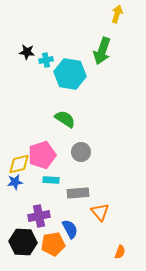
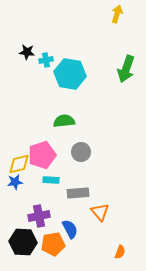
green arrow: moved 24 px right, 18 px down
green semicircle: moved 1 px left, 2 px down; rotated 40 degrees counterclockwise
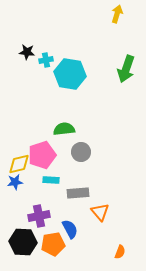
green semicircle: moved 8 px down
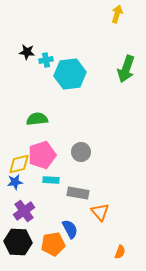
cyan hexagon: rotated 16 degrees counterclockwise
green semicircle: moved 27 px left, 10 px up
gray rectangle: rotated 15 degrees clockwise
purple cross: moved 15 px left, 5 px up; rotated 25 degrees counterclockwise
black hexagon: moved 5 px left
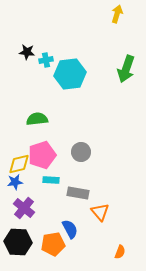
purple cross: moved 3 px up; rotated 15 degrees counterclockwise
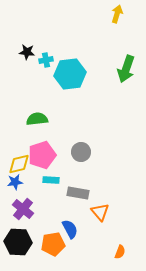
purple cross: moved 1 px left, 1 px down
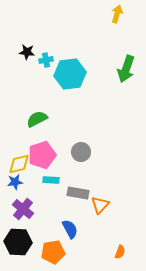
green semicircle: rotated 20 degrees counterclockwise
orange triangle: moved 7 px up; rotated 24 degrees clockwise
orange pentagon: moved 8 px down
